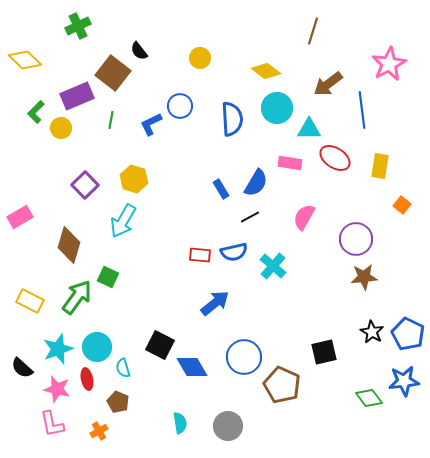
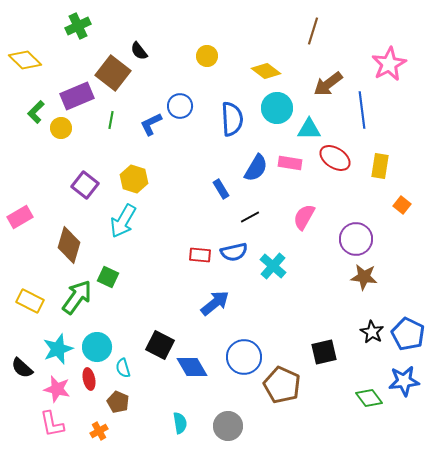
yellow circle at (200, 58): moved 7 px right, 2 px up
blue semicircle at (256, 183): moved 15 px up
purple square at (85, 185): rotated 8 degrees counterclockwise
brown star at (364, 277): rotated 12 degrees clockwise
red ellipse at (87, 379): moved 2 px right
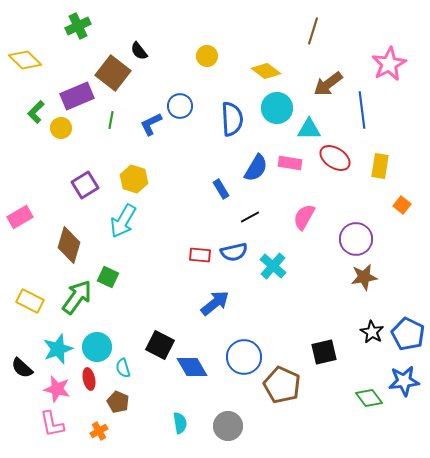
purple square at (85, 185): rotated 20 degrees clockwise
brown star at (364, 277): rotated 16 degrees counterclockwise
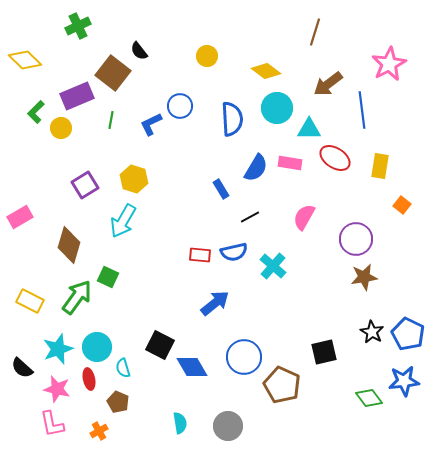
brown line at (313, 31): moved 2 px right, 1 px down
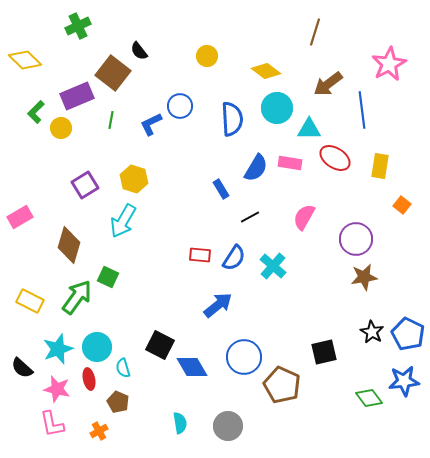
blue semicircle at (234, 252): moved 6 px down; rotated 44 degrees counterclockwise
blue arrow at (215, 303): moved 3 px right, 2 px down
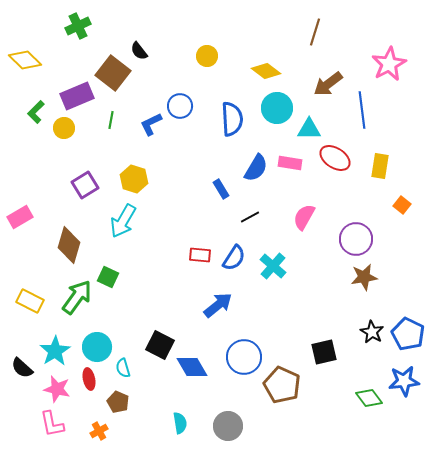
yellow circle at (61, 128): moved 3 px right
cyan star at (58, 349): moved 3 px left, 2 px down; rotated 12 degrees counterclockwise
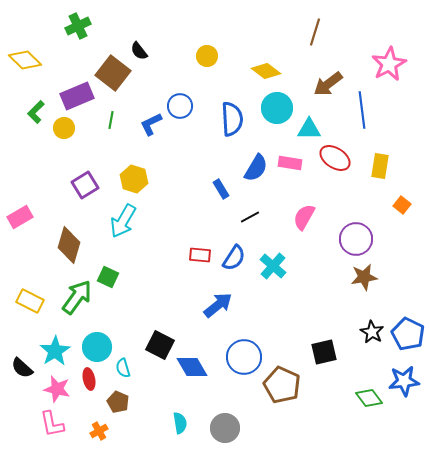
gray circle at (228, 426): moved 3 px left, 2 px down
